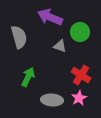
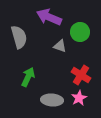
purple arrow: moved 1 px left
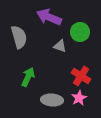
red cross: moved 1 px down
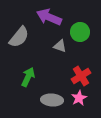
gray semicircle: rotated 55 degrees clockwise
red cross: rotated 24 degrees clockwise
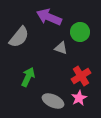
gray triangle: moved 1 px right, 2 px down
gray ellipse: moved 1 px right, 1 px down; rotated 20 degrees clockwise
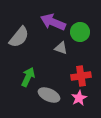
purple arrow: moved 4 px right, 5 px down
red cross: rotated 24 degrees clockwise
gray ellipse: moved 4 px left, 6 px up
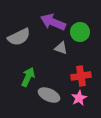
gray semicircle: rotated 25 degrees clockwise
